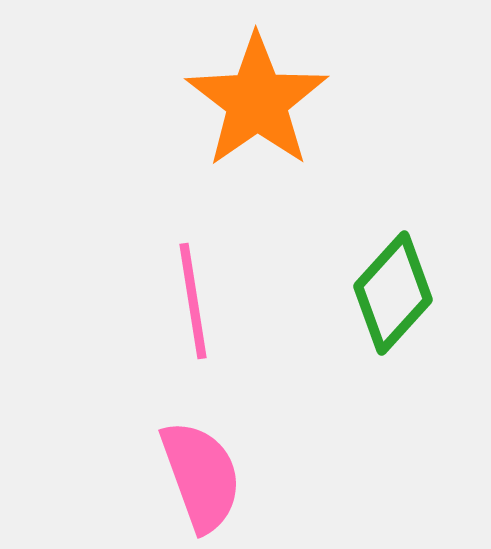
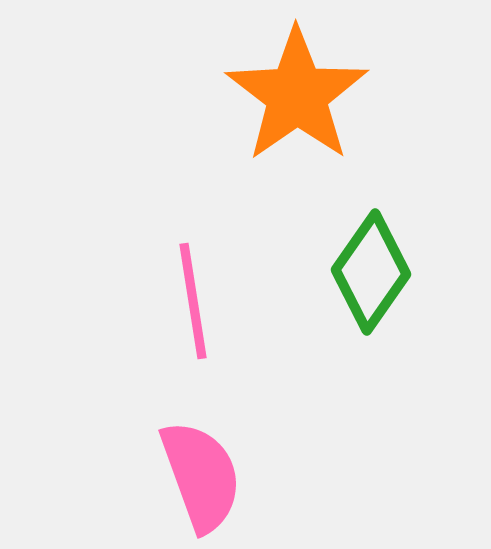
orange star: moved 40 px right, 6 px up
green diamond: moved 22 px left, 21 px up; rotated 7 degrees counterclockwise
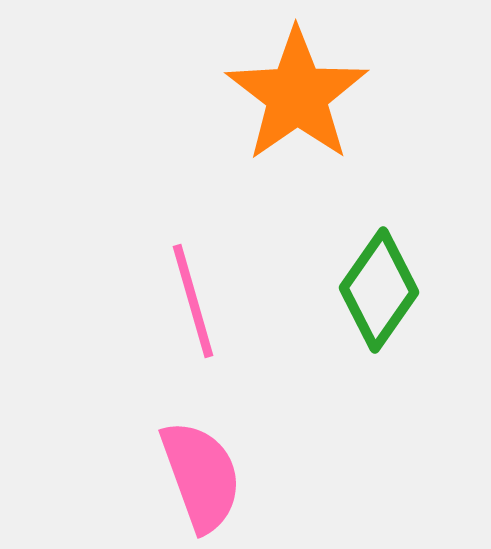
green diamond: moved 8 px right, 18 px down
pink line: rotated 7 degrees counterclockwise
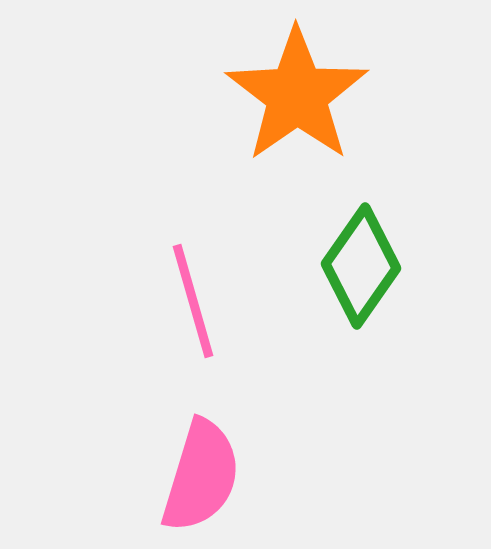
green diamond: moved 18 px left, 24 px up
pink semicircle: rotated 37 degrees clockwise
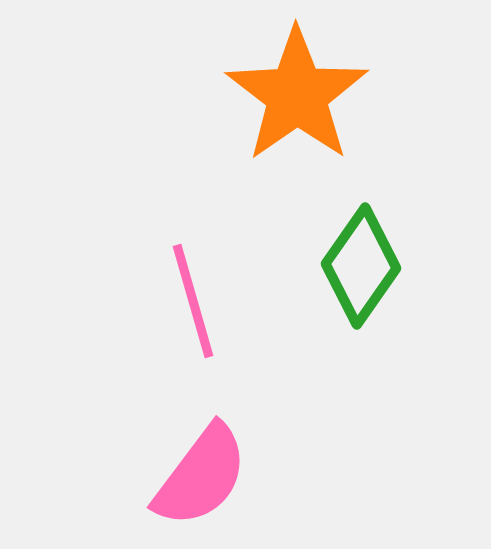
pink semicircle: rotated 20 degrees clockwise
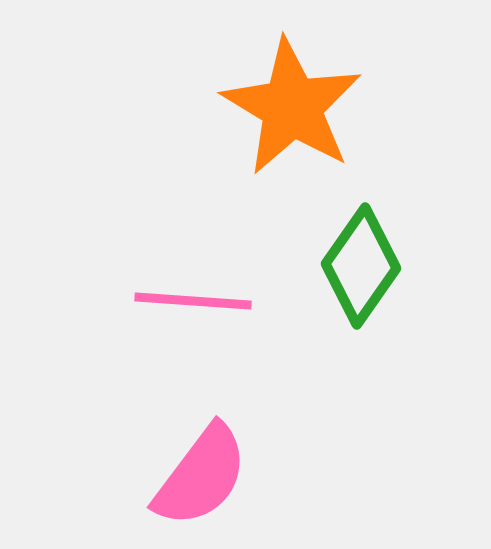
orange star: moved 5 px left, 12 px down; rotated 6 degrees counterclockwise
pink line: rotated 70 degrees counterclockwise
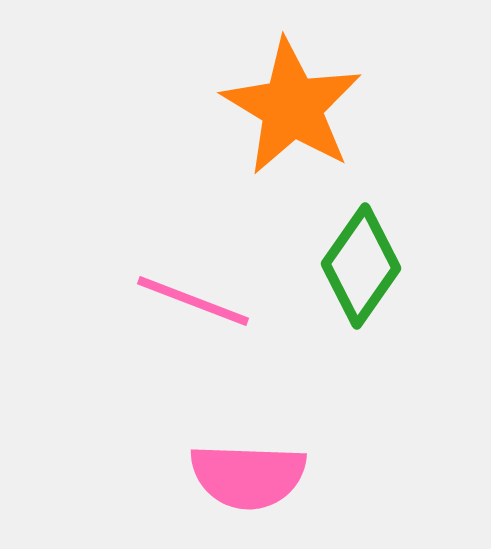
pink line: rotated 17 degrees clockwise
pink semicircle: moved 47 px right; rotated 55 degrees clockwise
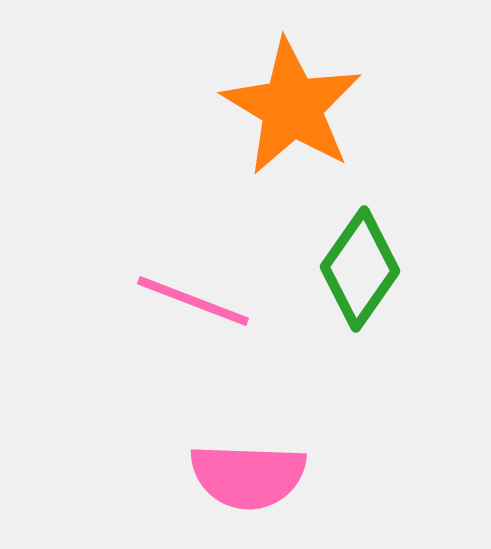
green diamond: moved 1 px left, 3 px down
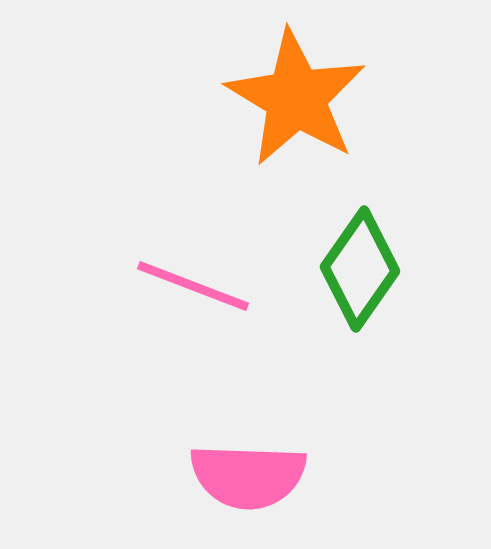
orange star: moved 4 px right, 9 px up
pink line: moved 15 px up
